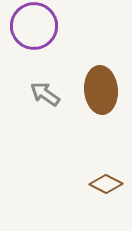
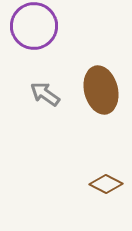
brown ellipse: rotated 9 degrees counterclockwise
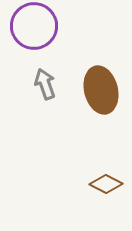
gray arrow: moved 10 px up; rotated 36 degrees clockwise
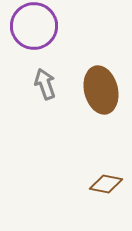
brown diamond: rotated 16 degrees counterclockwise
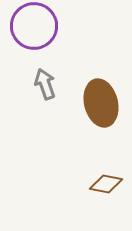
brown ellipse: moved 13 px down
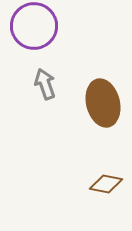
brown ellipse: moved 2 px right
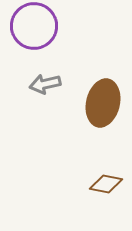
gray arrow: rotated 84 degrees counterclockwise
brown ellipse: rotated 27 degrees clockwise
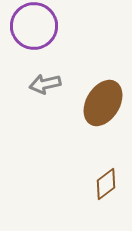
brown ellipse: rotated 18 degrees clockwise
brown diamond: rotated 48 degrees counterclockwise
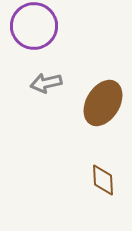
gray arrow: moved 1 px right, 1 px up
brown diamond: moved 3 px left, 4 px up; rotated 56 degrees counterclockwise
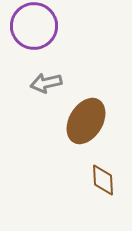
brown ellipse: moved 17 px left, 18 px down
